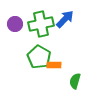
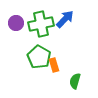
purple circle: moved 1 px right, 1 px up
orange rectangle: rotated 72 degrees clockwise
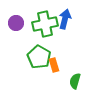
blue arrow: rotated 30 degrees counterclockwise
green cross: moved 4 px right
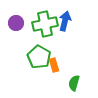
blue arrow: moved 2 px down
green semicircle: moved 1 px left, 2 px down
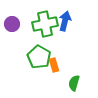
purple circle: moved 4 px left, 1 px down
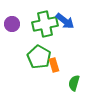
blue arrow: rotated 114 degrees clockwise
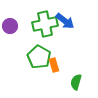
purple circle: moved 2 px left, 2 px down
green semicircle: moved 2 px right, 1 px up
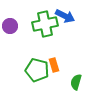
blue arrow: moved 5 px up; rotated 12 degrees counterclockwise
green pentagon: moved 2 px left, 13 px down; rotated 15 degrees counterclockwise
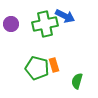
purple circle: moved 1 px right, 2 px up
green pentagon: moved 2 px up
green semicircle: moved 1 px right, 1 px up
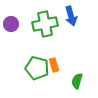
blue arrow: moved 6 px right; rotated 48 degrees clockwise
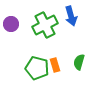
green cross: moved 1 px down; rotated 15 degrees counterclockwise
orange rectangle: moved 1 px right
green semicircle: moved 2 px right, 19 px up
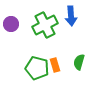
blue arrow: rotated 12 degrees clockwise
